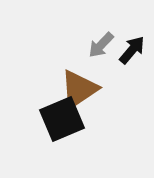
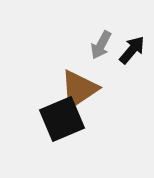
gray arrow: rotated 16 degrees counterclockwise
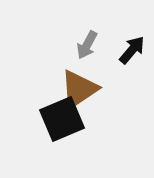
gray arrow: moved 14 px left
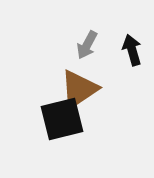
black arrow: rotated 56 degrees counterclockwise
black square: rotated 9 degrees clockwise
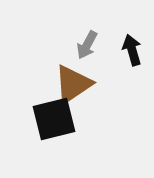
brown triangle: moved 6 px left, 5 px up
black square: moved 8 px left
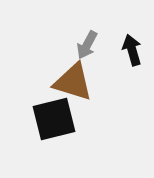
brown triangle: moved 2 px up; rotated 51 degrees clockwise
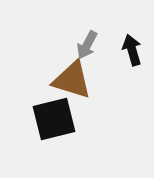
brown triangle: moved 1 px left, 2 px up
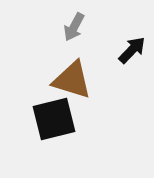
gray arrow: moved 13 px left, 18 px up
black arrow: rotated 60 degrees clockwise
